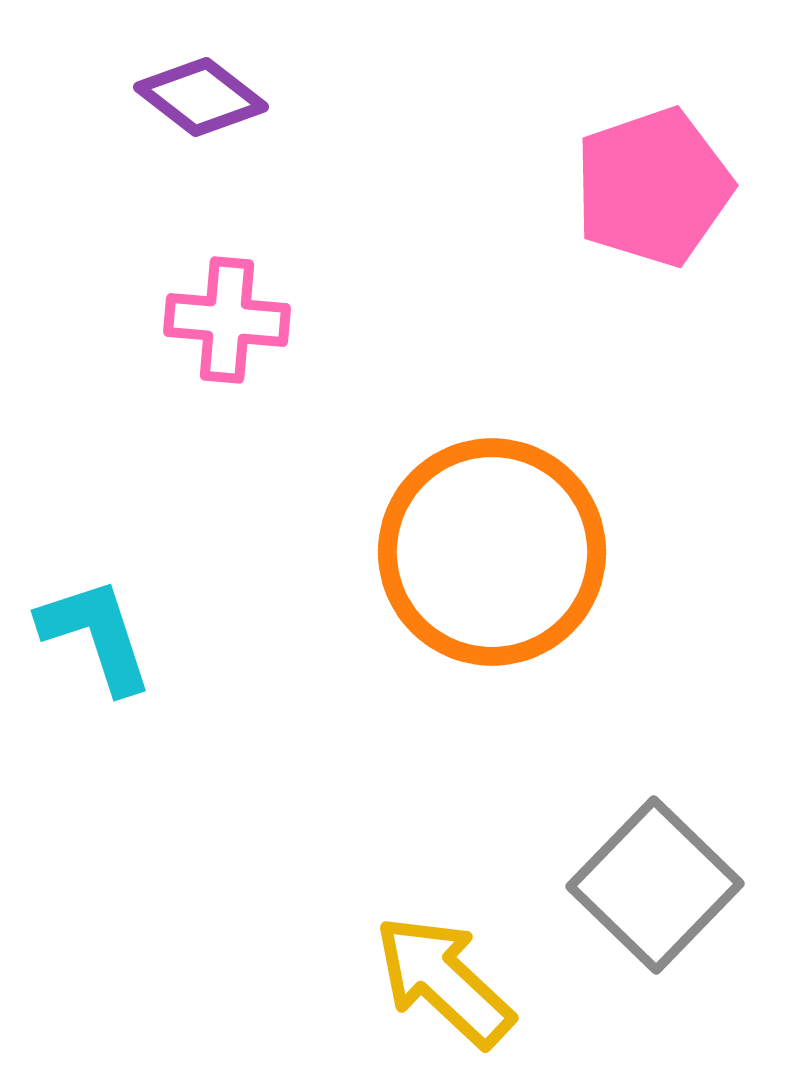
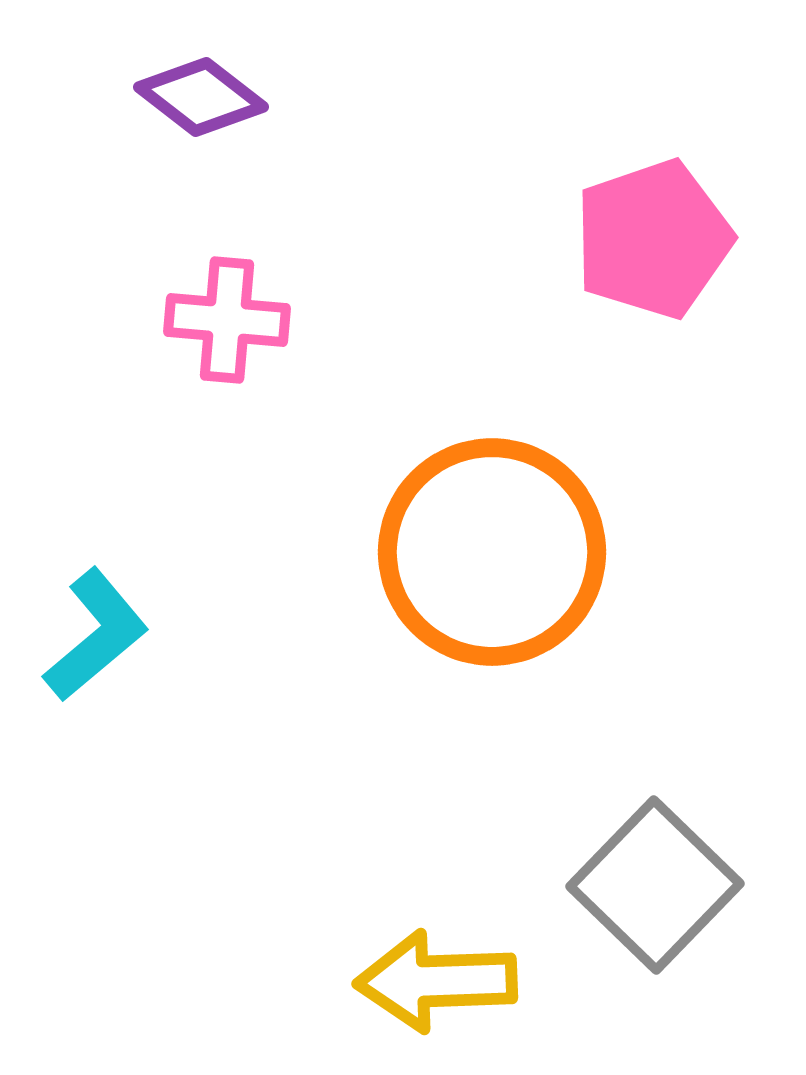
pink pentagon: moved 52 px down
cyan L-shape: rotated 68 degrees clockwise
yellow arrow: moved 8 px left; rotated 45 degrees counterclockwise
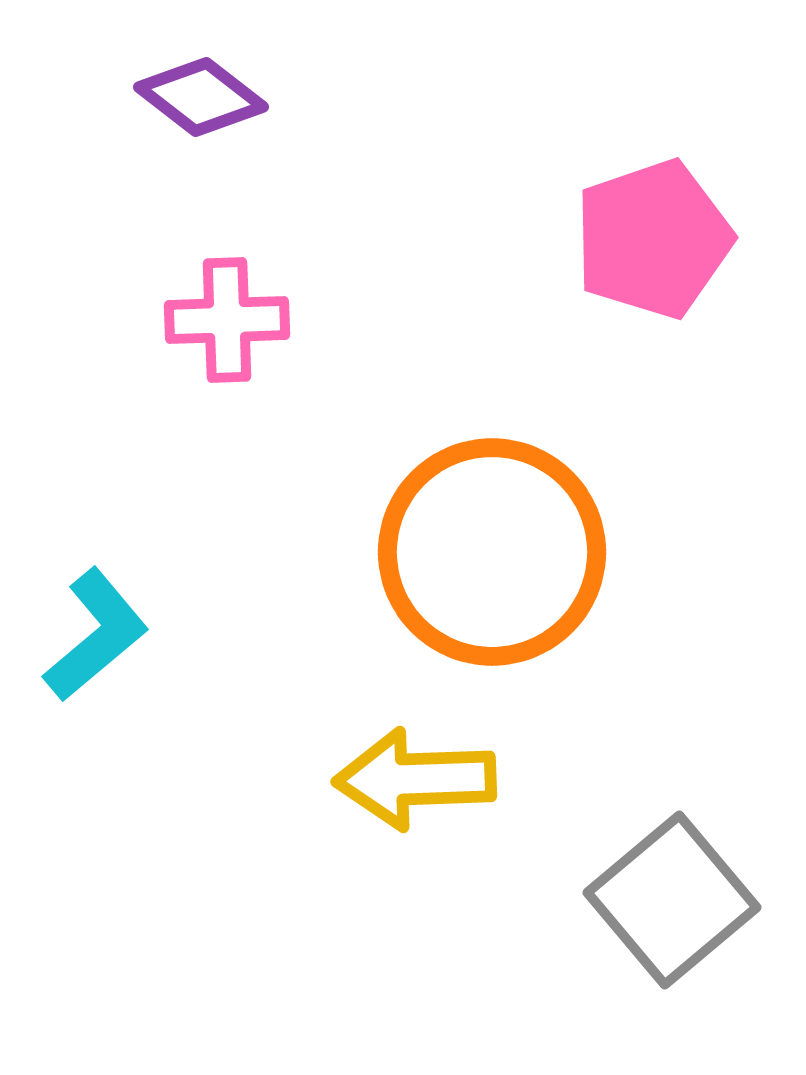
pink cross: rotated 7 degrees counterclockwise
gray square: moved 17 px right, 15 px down; rotated 6 degrees clockwise
yellow arrow: moved 21 px left, 202 px up
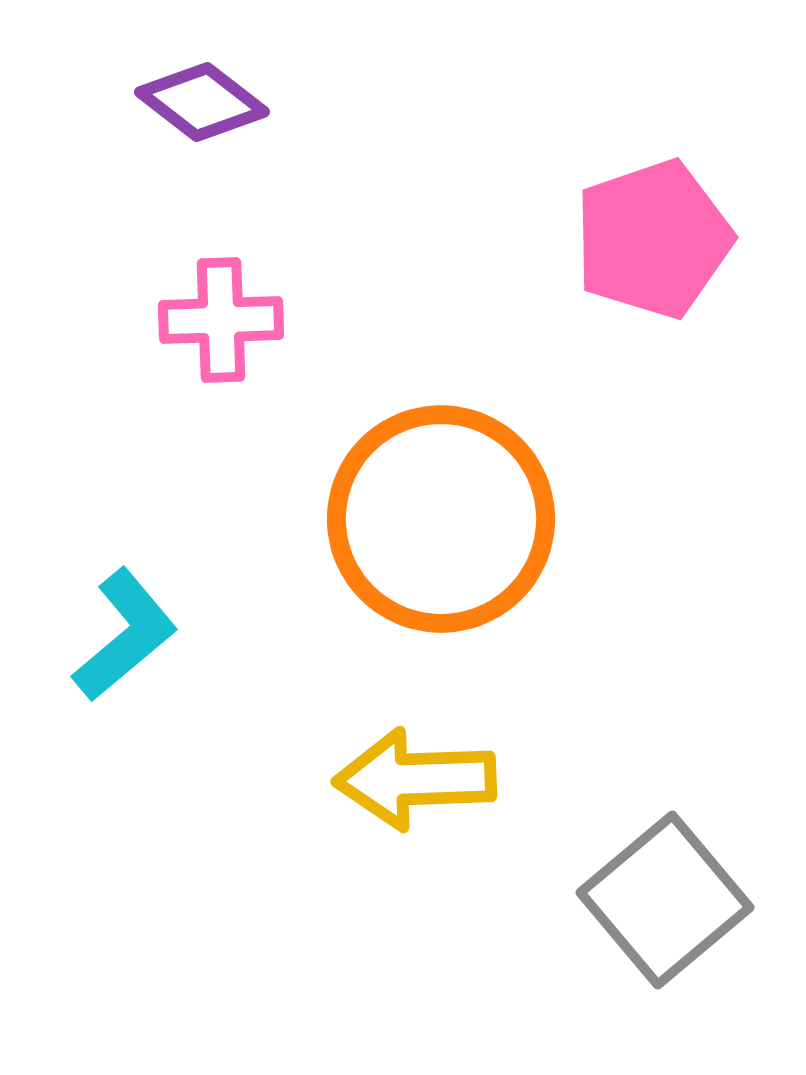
purple diamond: moved 1 px right, 5 px down
pink cross: moved 6 px left
orange circle: moved 51 px left, 33 px up
cyan L-shape: moved 29 px right
gray square: moved 7 px left
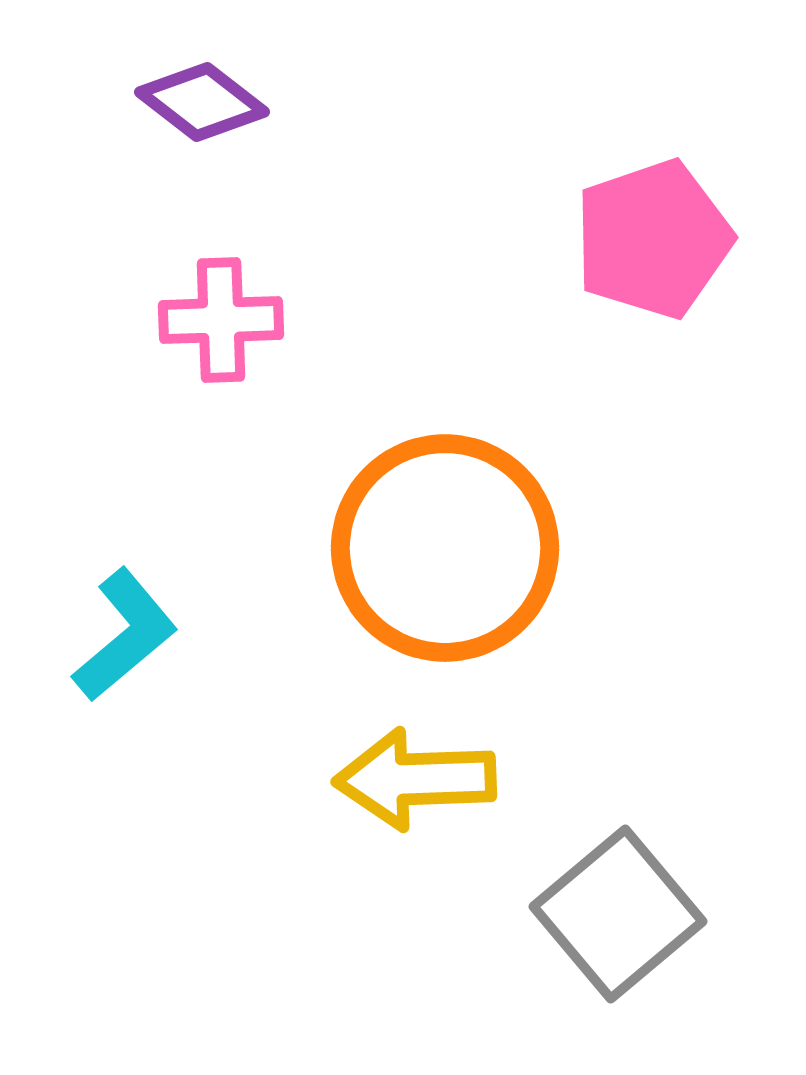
orange circle: moved 4 px right, 29 px down
gray square: moved 47 px left, 14 px down
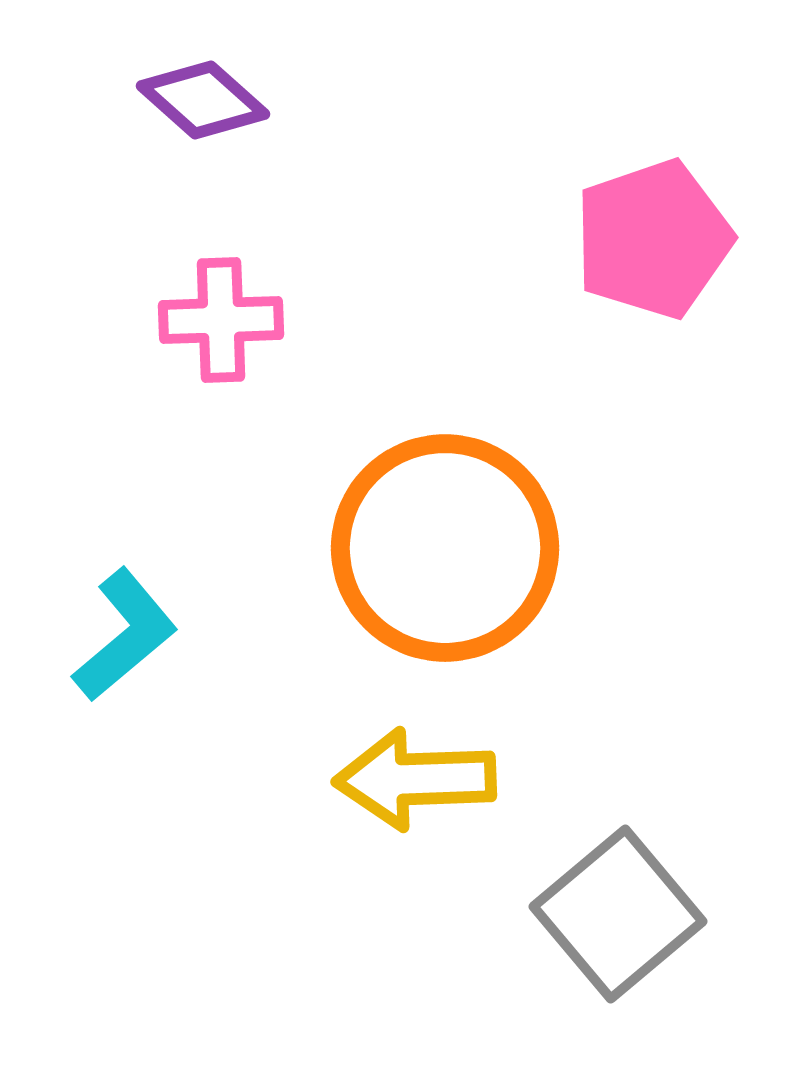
purple diamond: moved 1 px right, 2 px up; rotated 4 degrees clockwise
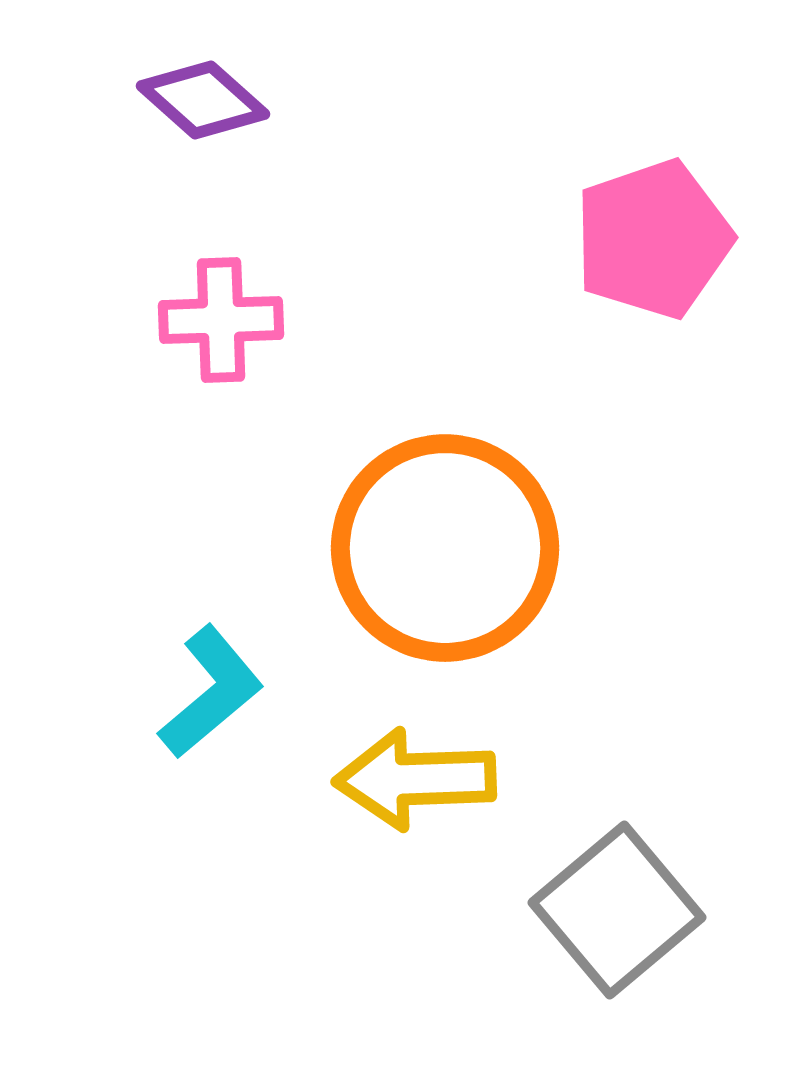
cyan L-shape: moved 86 px right, 57 px down
gray square: moved 1 px left, 4 px up
